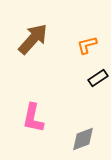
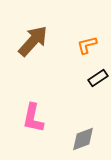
brown arrow: moved 2 px down
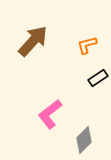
pink L-shape: moved 17 px right, 4 px up; rotated 40 degrees clockwise
gray diamond: moved 1 px right, 1 px down; rotated 24 degrees counterclockwise
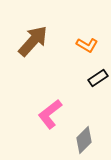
orange L-shape: rotated 135 degrees counterclockwise
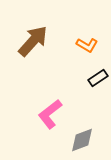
gray diamond: moved 2 px left; rotated 24 degrees clockwise
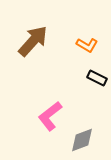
black rectangle: moved 1 px left; rotated 60 degrees clockwise
pink L-shape: moved 2 px down
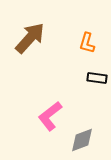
brown arrow: moved 3 px left, 3 px up
orange L-shape: moved 2 px up; rotated 75 degrees clockwise
black rectangle: rotated 18 degrees counterclockwise
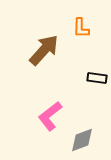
brown arrow: moved 14 px right, 12 px down
orange L-shape: moved 6 px left, 15 px up; rotated 15 degrees counterclockwise
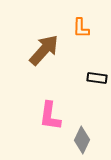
pink L-shape: rotated 44 degrees counterclockwise
gray diamond: rotated 44 degrees counterclockwise
